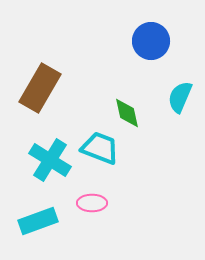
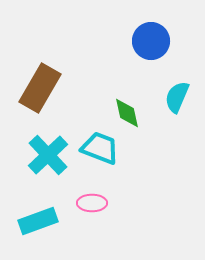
cyan semicircle: moved 3 px left
cyan cross: moved 2 px left, 5 px up; rotated 15 degrees clockwise
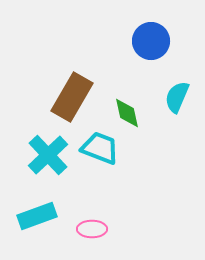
brown rectangle: moved 32 px right, 9 px down
pink ellipse: moved 26 px down
cyan rectangle: moved 1 px left, 5 px up
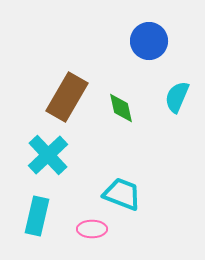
blue circle: moved 2 px left
brown rectangle: moved 5 px left
green diamond: moved 6 px left, 5 px up
cyan trapezoid: moved 22 px right, 46 px down
cyan rectangle: rotated 57 degrees counterclockwise
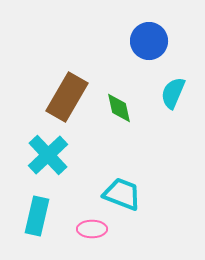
cyan semicircle: moved 4 px left, 4 px up
green diamond: moved 2 px left
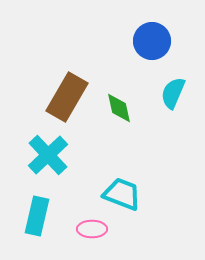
blue circle: moved 3 px right
